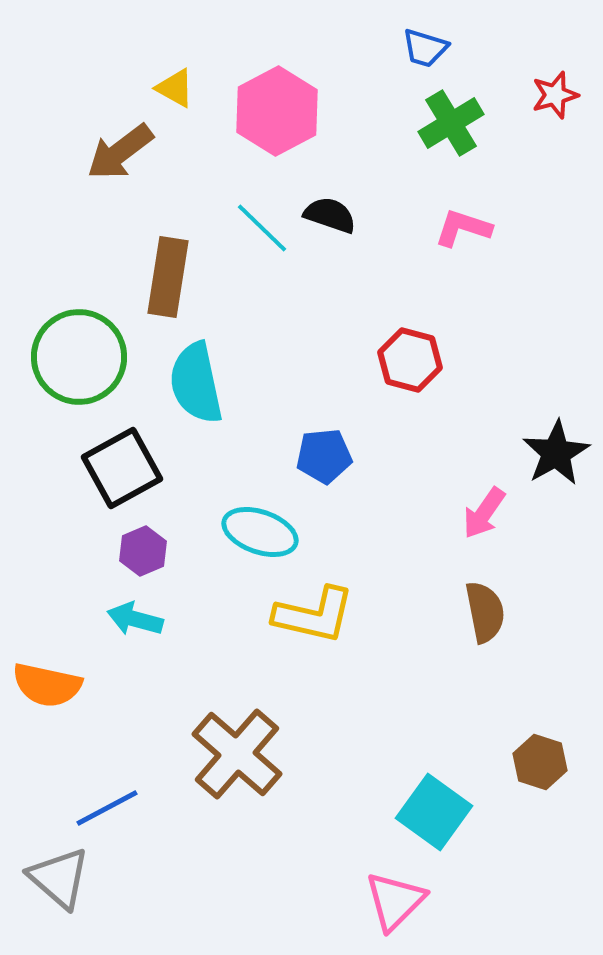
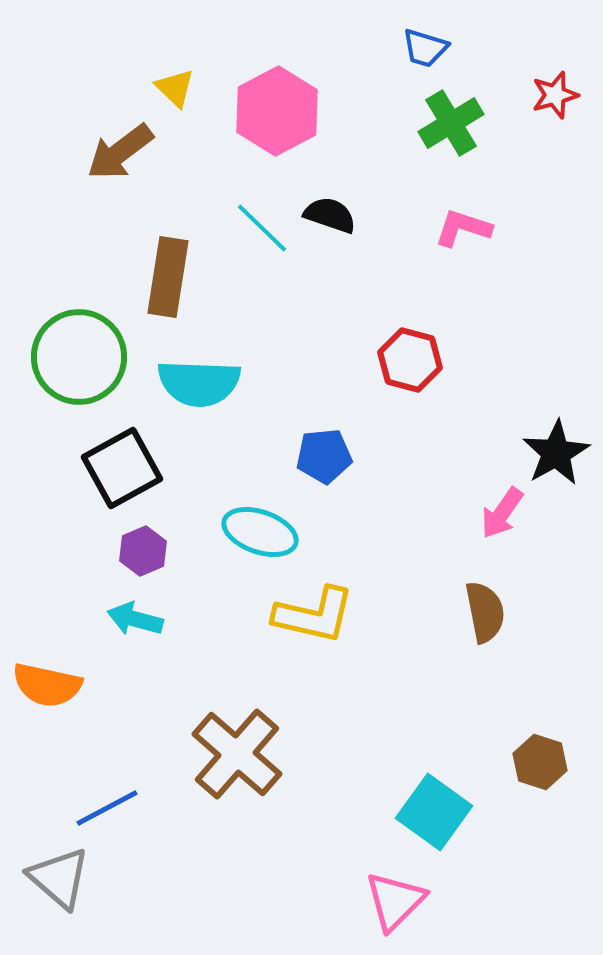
yellow triangle: rotated 15 degrees clockwise
cyan semicircle: moved 3 px right; rotated 76 degrees counterclockwise
pink arrow: moved 18 px right
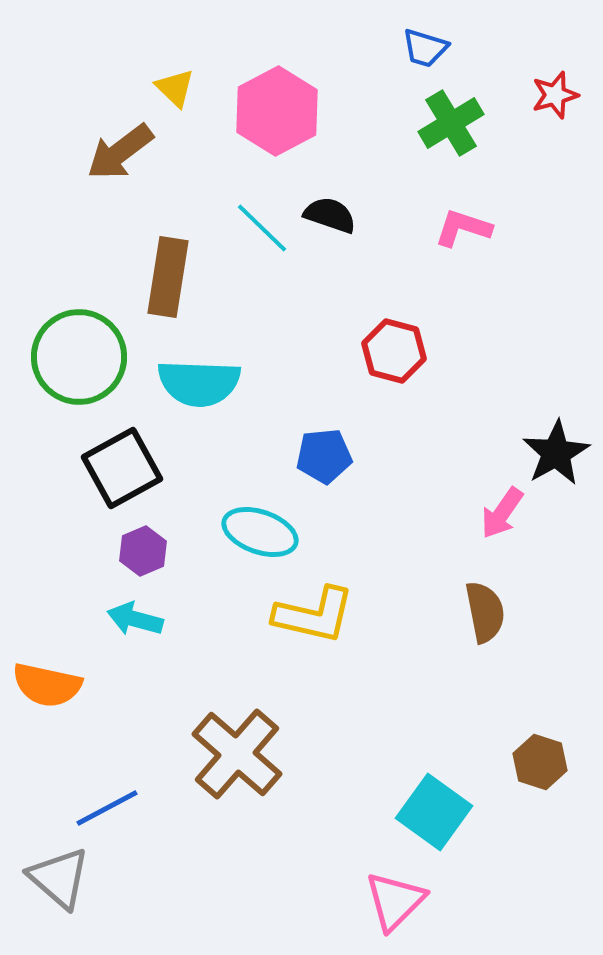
red hexagon: moved 16 px left, 9 px up
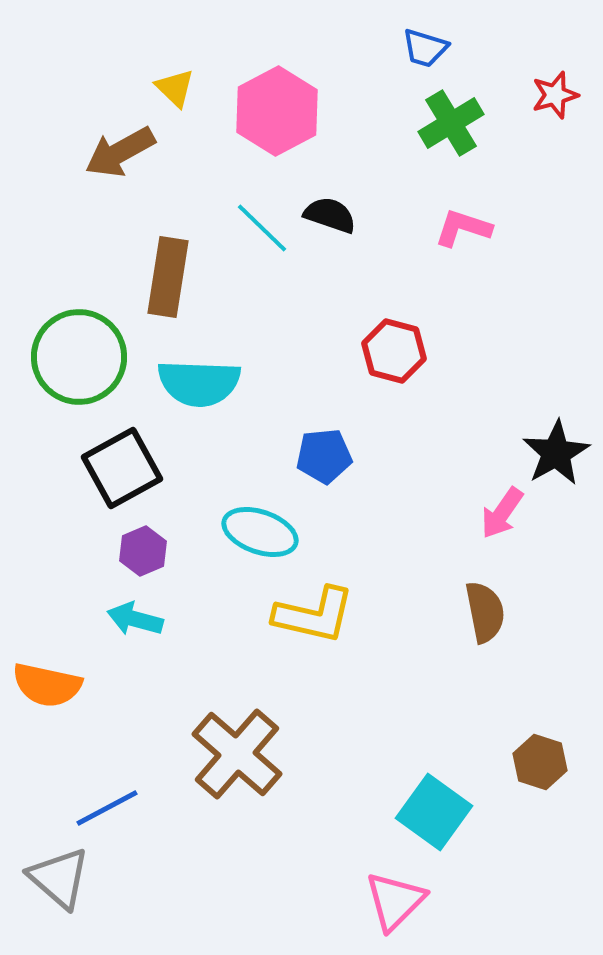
brown arrow: rotated 8 degrees clockwise
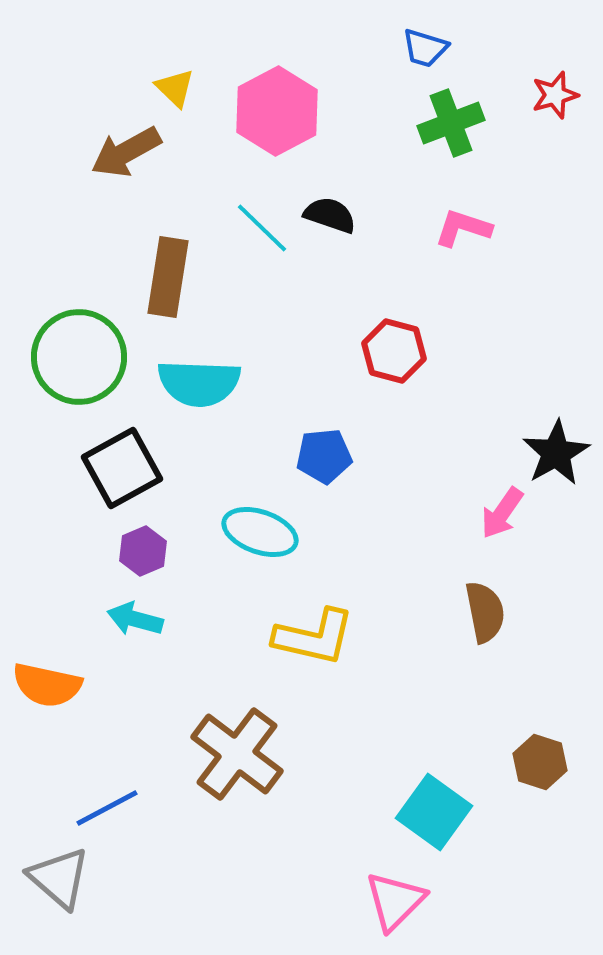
green cross: rotated 10 degrees clockwise
brown arrow: moved 6 px right
yellow L-shape: moved 22 px down
brown cross: rotated 4 degrees counterclockwise
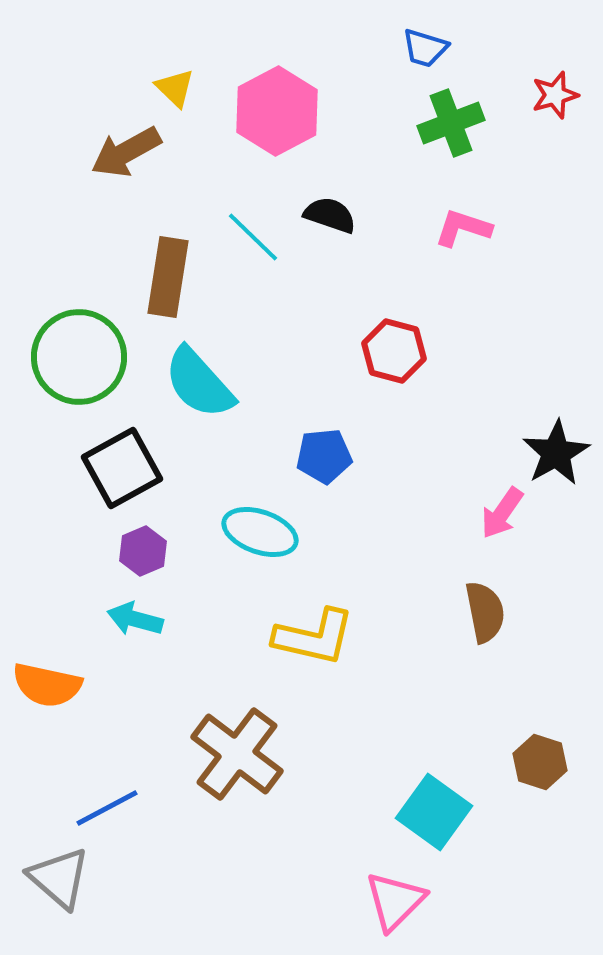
cyan line: moved 9 px left, 9 px down
cyan semicircle: rotated 46 degrees clockwise
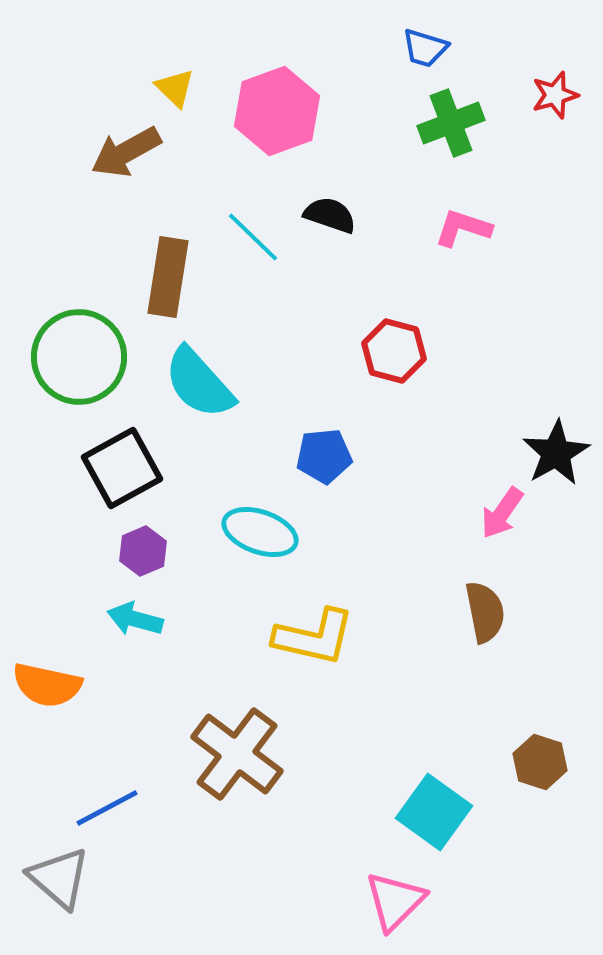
pink hexagon: rotated 8 degrees clockwise
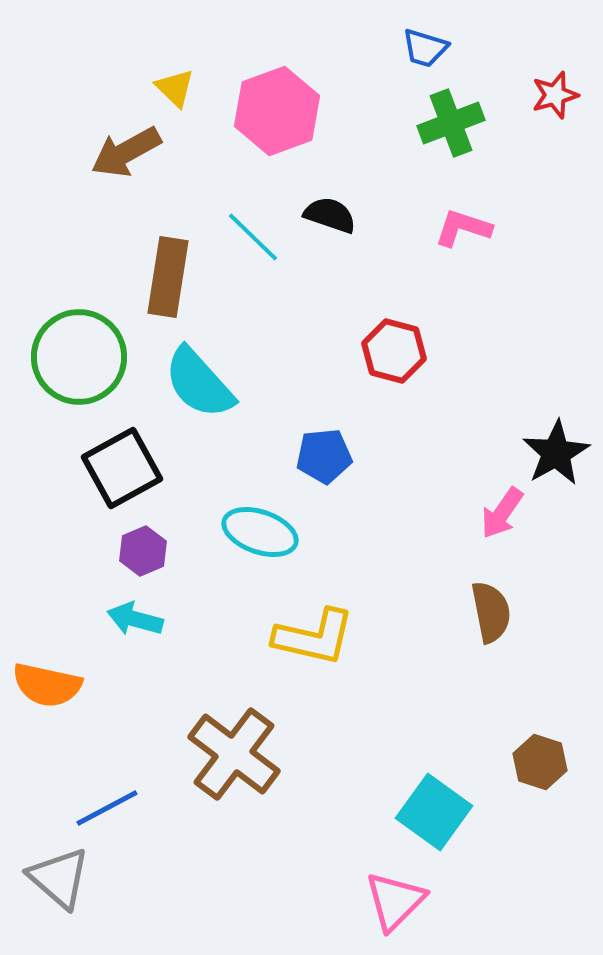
brown semicircle: moved 6 px right
brown cross: moved 3 px left
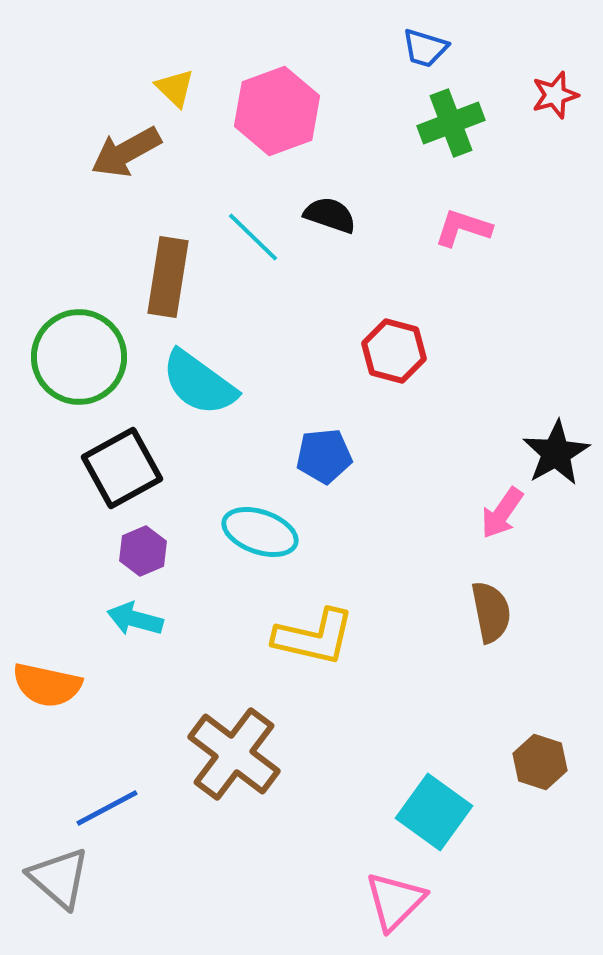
cyan semicircle: rotated 12 degrees counterclockwise
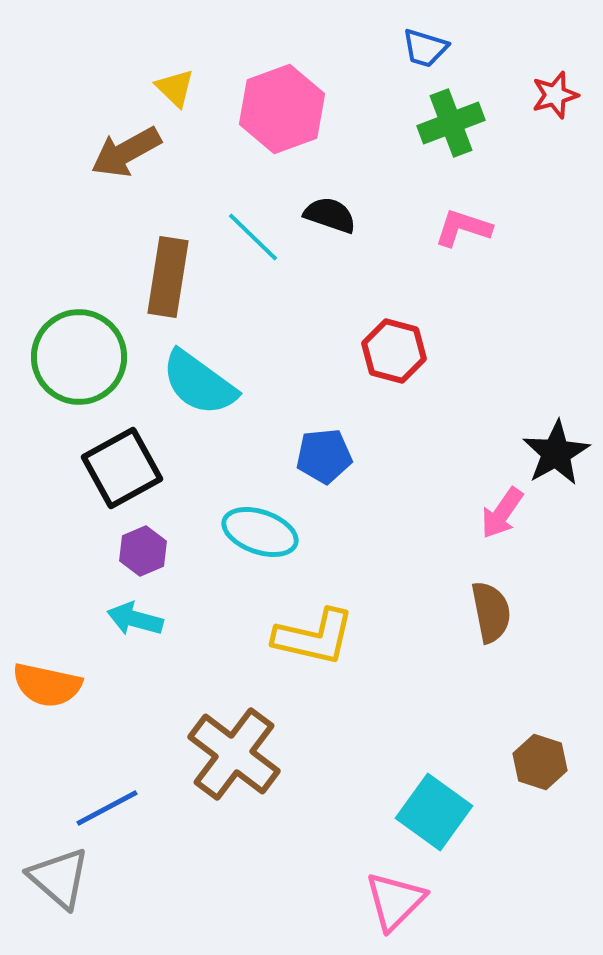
pink hexagon: moved 5 px right, 2 px up
